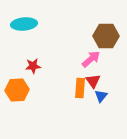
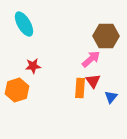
cyan ellipse: rotated 65 degrees clockwise
orange hexagon: rotated 15 degrees counterclockwise
blue triangle: moved 10 px right, 1 px down
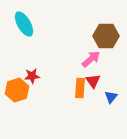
red star: moved 1 px left, 10 px down
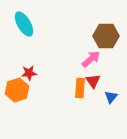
red star: moved 3 px left, 3 px up
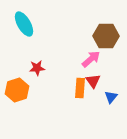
red star: moved 8 px right, 5 px up
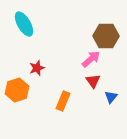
red star: rotated 14 degrees counterclockwise
orange rectangle: moved 17 px left, 13 px down; rotated 18 degrees clockwise
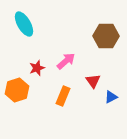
pink arrow: moved 25 px left, 2 px down
blue triangle: rotated 24 degrees clockwise
orange rectangle: moved 5 px up
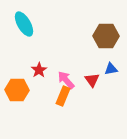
pink arrow: moved 19 px down; rotated 90 degrees counterclockwise
red star: moved 2 px right, 2 px down; rotated 14 degrees counterclockwise
red triangle: moved 1 px left, 1 px up
orange hexagon: rotated 20 degrees clockwise
blue triangle: moved 28 px up; rotated 16 degrees clockwise
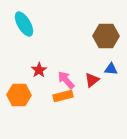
blue triangle: rotated 16 degrees clockwise
red triangle: rotated 28 degrees clockwise
orange hexagon: moved 2 px right, 5 px down
orange rectangle: rotated 54 degrees clockwise
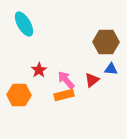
brown hexagon: moved 6 px down
orange rectangle: moved 1 px right, 1 px up
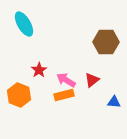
blue triangle: moved 3 px right, 33 px down
pink arrow: rotated 18 degrees counterclockwise
orange hexagon: rotated 20 degrees clockwise
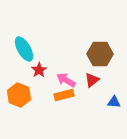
cyan ellipse: moved 25 px down
brown hexagon: moved 6 px left, 12 px down
